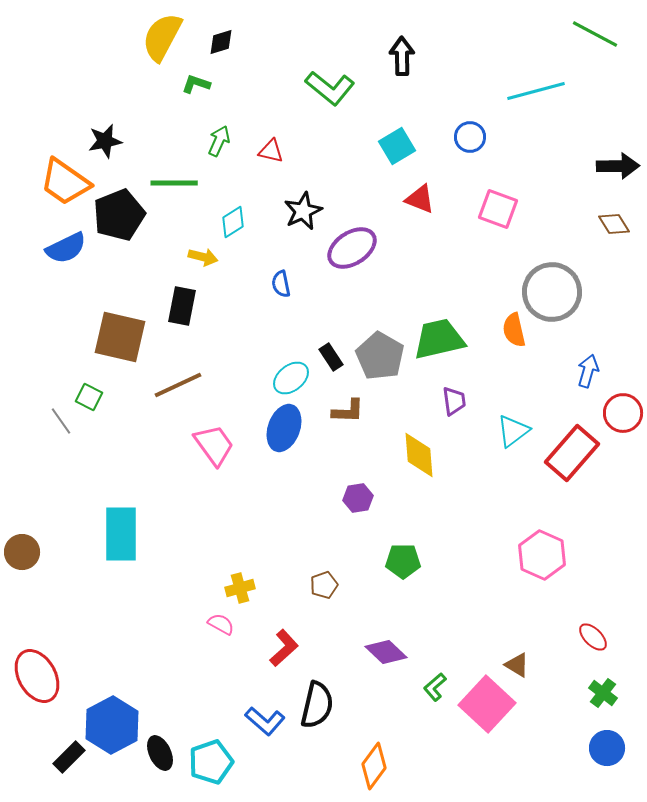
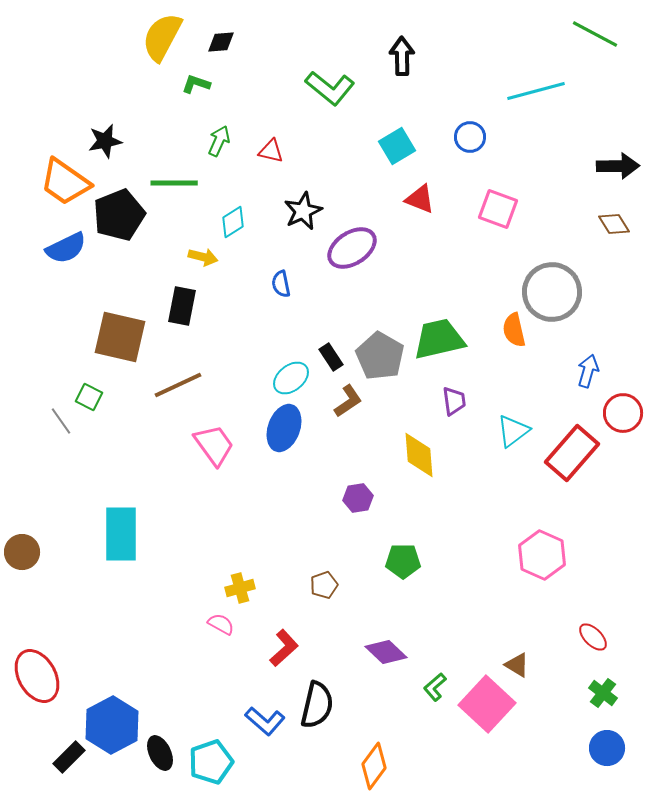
black diamond at (221, 42): rotated 12 degrees clockwise
brown L-shape at (348, 411): moved 10 px up; rotated 36 degrees counterclockwise
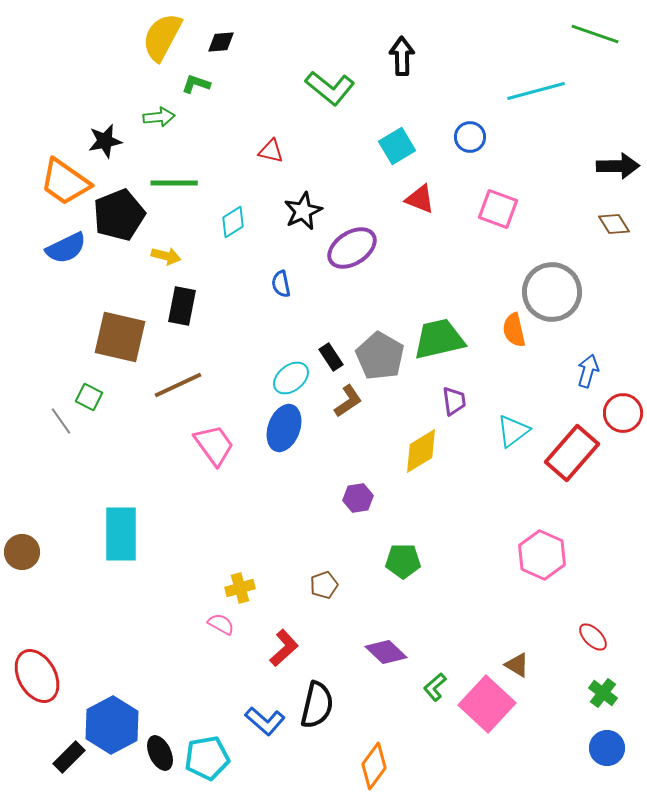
green line at (595, 34): rotated 9 degrees counterclockwise
green arrow at (219, 141): moved 60 px left, 24 px up; rotated 60 degrees clockwise
yellow arrow at (203, 257): moved 37 px left, 1 px up
yellow diamond at (419, 455): moved 2 px right, 4 px up; rotated 63 degrees clockwise
cyan pentagon at (211, 762): moved 4 px left, 4 px up; rotated 9 degrees clockwise
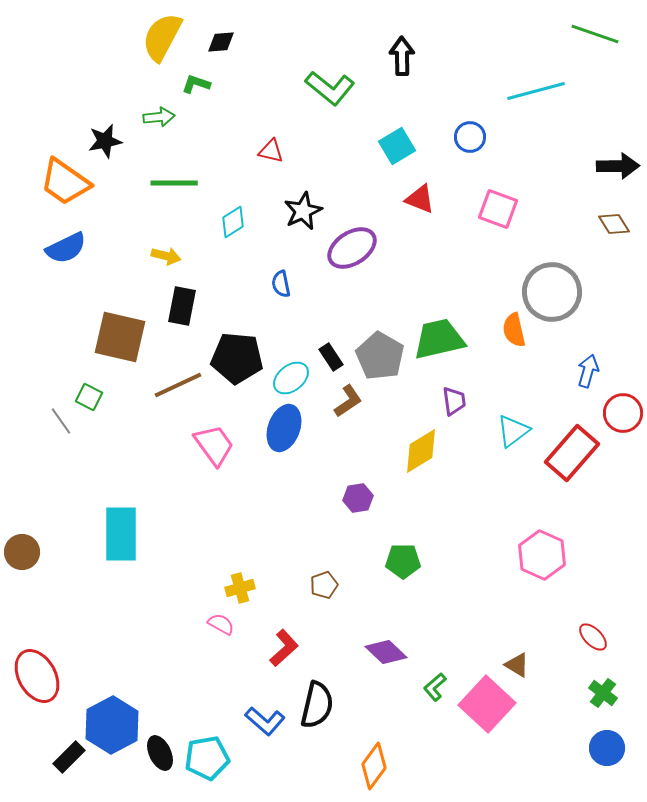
black pentagon at (119, 215): moved 118 px right, 143 px down; rotated 27 degrees clockwise
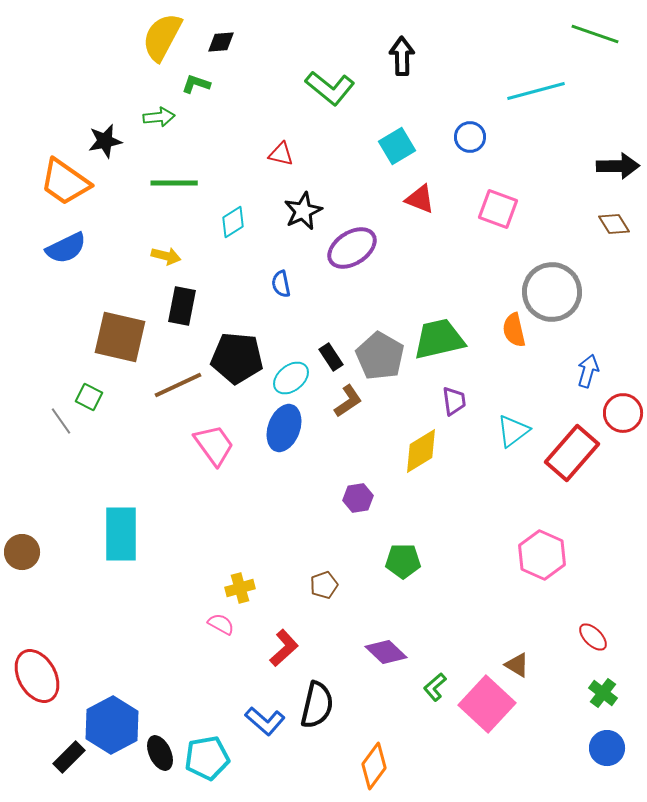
red triangle at (271, 151): moved 10 px right, 3 px down
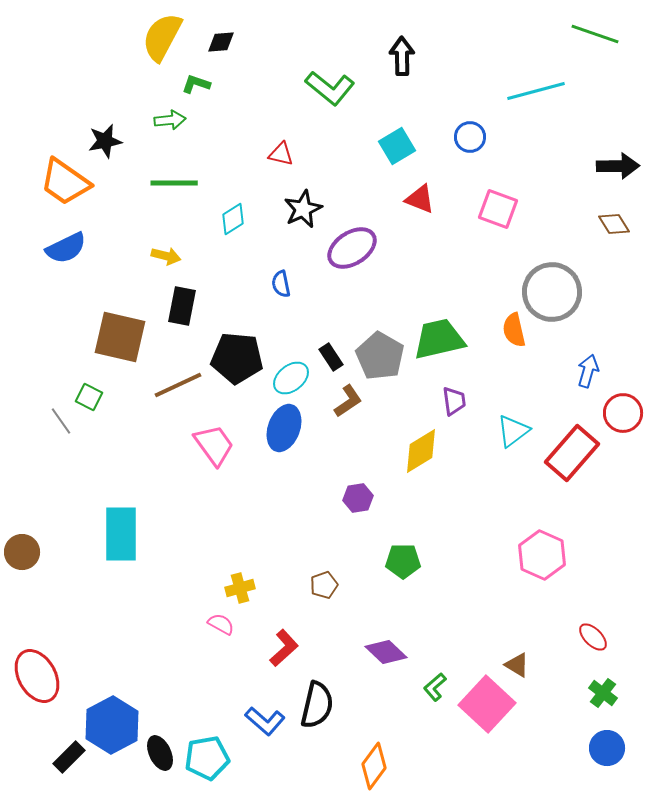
green arrow at (159, 117): moved 11 px right, 3 px down
black star at (303, 211): moved 2 px up
cyan diamond at (233, 222): moved 3 px up
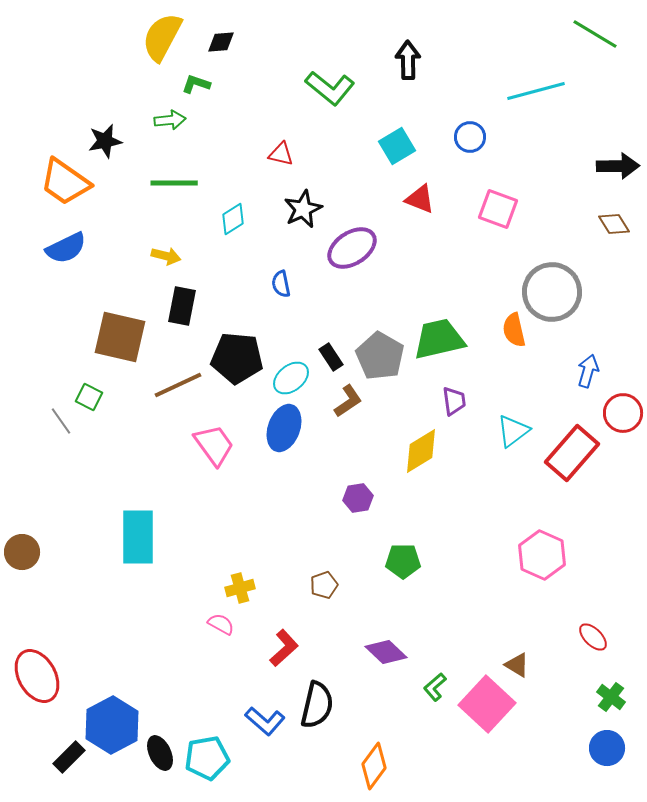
green line at (595, 34): rotated 12 degrees clockwise
black arrow at (402, 56): moved 6 px right, 4 px down
cyan rectangle at (121, 534): moved 17 px right, 3 px down
green cross at (603, 693): moved 8 px right, 4 px down
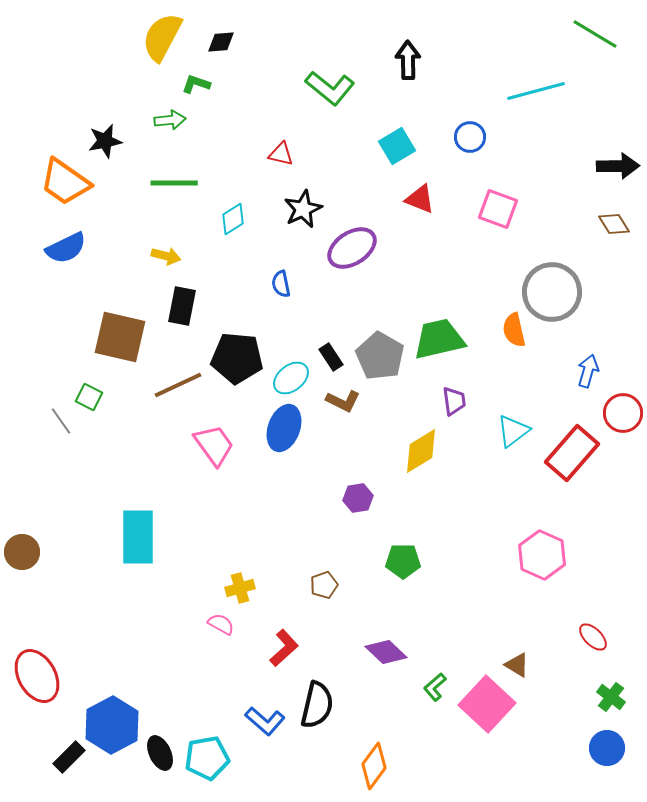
brown L-shape at (348, 401): moved 5 px left; rotated 60 degrees clockwise
